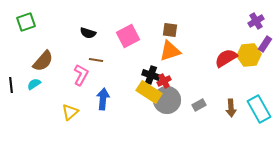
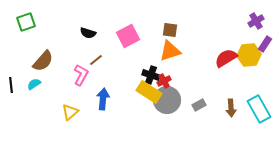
brown line: rotated 48 degrees counterclockwise
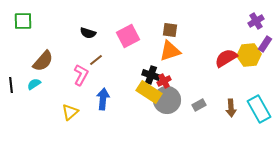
green square: moved 3 px left, 1 px up; rotated 18 degrees clockwise
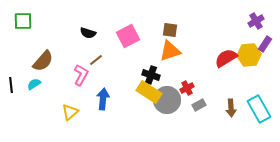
red cross: moved 23 px right, 7 px down
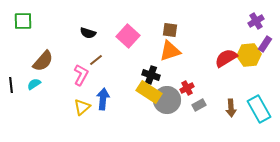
pink square: rotated 20 degrees counterclockwise
yellow triangle: moved 12 px right, 5 px up
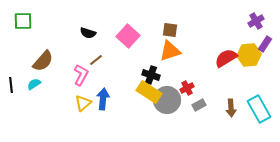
yellow triangle: moved 1 px right, 4 px up
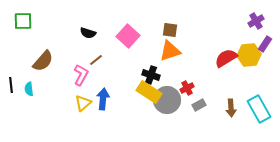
cyan semicircle: moved 5 px left, 5 px down; rotated 64 degrees counterclockwise
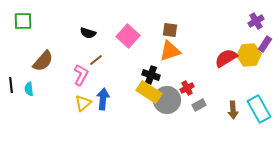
brown arrow: moved 2 px right, 2 px down
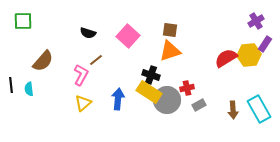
red cross: rotated 16 degrees clockwise
blue arrow: moved 15 px right
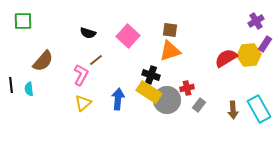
gray rectangle: rotated 24 degrees counterclockwise
